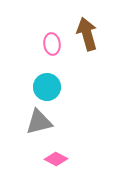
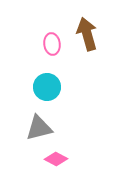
gray triangle: moved 6 px down
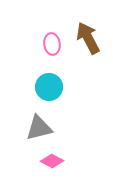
brown arrow: moved 1 px right, 4 px down; rotated 12 degrees counterclockwise
cyan circle: moved 2 px right
pink diamond: moved 4 px left, 2 px down
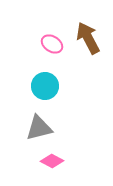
pink ellipse: rotated 50 degrees counterclockwise
cyan circle: moved 4 px left, 1 px up
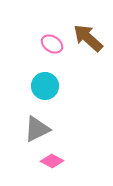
brown arrow: rotated 20 degrees counterclockwise
gray triangle: moved 2 px left, 1 px down; rotated 12 degrees counterclockwise
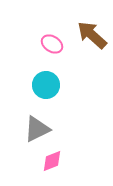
brown arrow: moved 4 px right, 3 px up
cyan circle: moved 1 px right, 1 px up
pink diamond: rotated 50 degrees counterclockwise
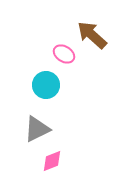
pink ellipse: moved 12 px right, 10 px down
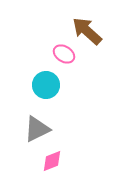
brown arrow: moved 5 px left, 4 px up
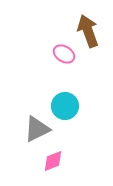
brown arrow: moved 1 px right; rotated 28 degrees clockwise
cyan circle: moved 19 px right, 21 px down
pink diamond: moved 1 px right
